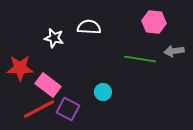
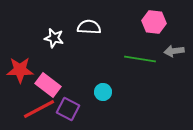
red star: moved 2 px down
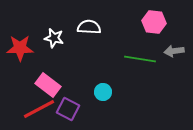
red star: moved 22 px up
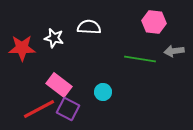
red star: moved 2 px right
pink rectangle: moved 11 px right
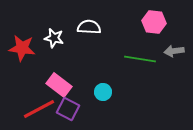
red star: rotated 8 degrees clockwise
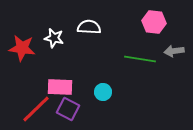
pink rectangle: moved 1 px right, 2 px down; rotated 35 degrees counterclockwise
red line: moved 3 px left; rotated 16 degrees counterclockwise
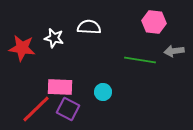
green line: moved 1 px down
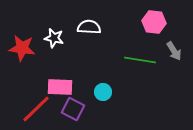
gray arrow: rotated 114 degrees counterclockwise
purple square: moved 5 px right
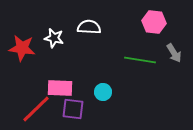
gray arrow: moved 2 px down
pink rectangle: moved 1 px down
purple square: rotated 20 degrees counterclockwise
